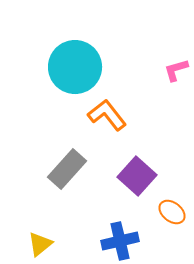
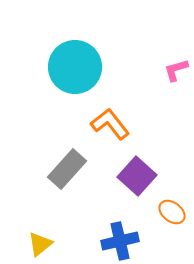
orange L-shape: moved 3 px right, 9 px down
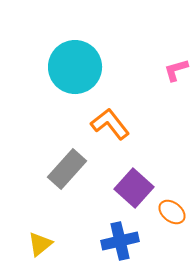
purple square: moved 3 px left, 12 px down
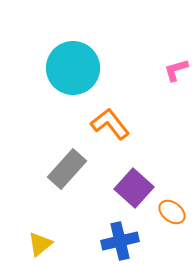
cyan circle: moved 2 px left, 1 px down
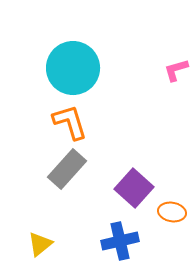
orange L-shape: moved 40 px left, 2 px up; rotated 21 degrees clockwise
orange ellipse: rotated 28 degrees counterclockwise
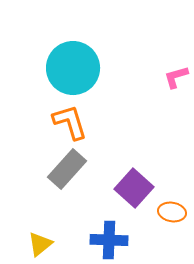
pink L-shape: moved 7 px down
blue cross: moved 11 px left, 1 px up; rotated 15 degrees clockwise
